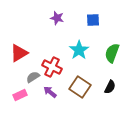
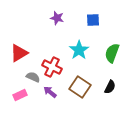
gray semicircle: rotated 56 degrees clockwise
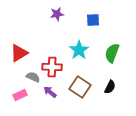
purple star: moved 4 px up; rotated 24 degrees counterclockwise
red cross: rotated 24 degrees counterclockwise
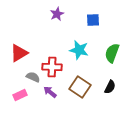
purple star: rotated 16 degrees counterclockwise
cyan star: rotated 24 degrees counterclockwise
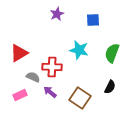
brown square: moved 11 px down
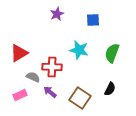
black semicircle: moved 2 px down
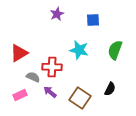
green semicircle: moved 3 px right, 3 px up
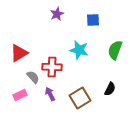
gray semicircle: rotated 24 degrees clockwise
purple arrow: moved 2 px down; rotated 24 degrees clockwise
brown square: rotated 25 degrees clockwise
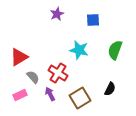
red triangle: moved 4 px down
red cross: moved 6 px right, 6 px down; rotated 30 degrees clockwise
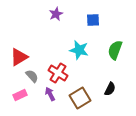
purple star: moved 1 px left
gray semicircle: moved 1 px left, 1 px up
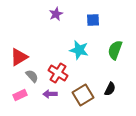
purple arrow: rotated 64 degrees counterclockwise
brown square: moved 3 px right, 3 px up
